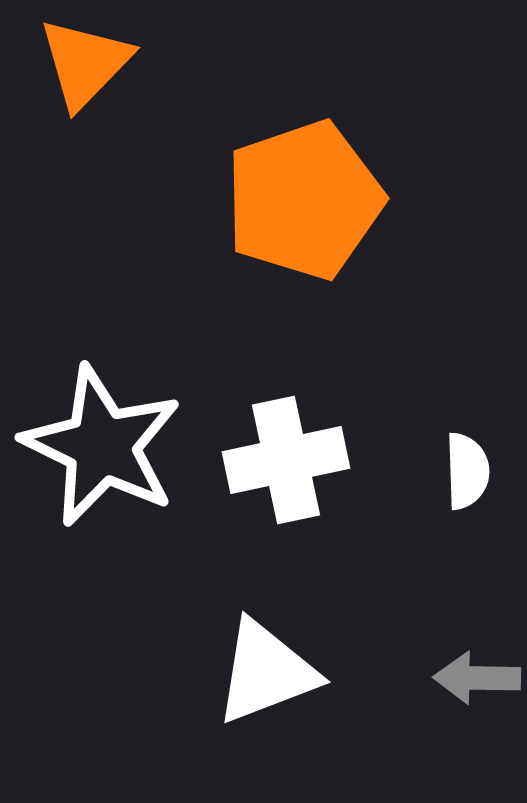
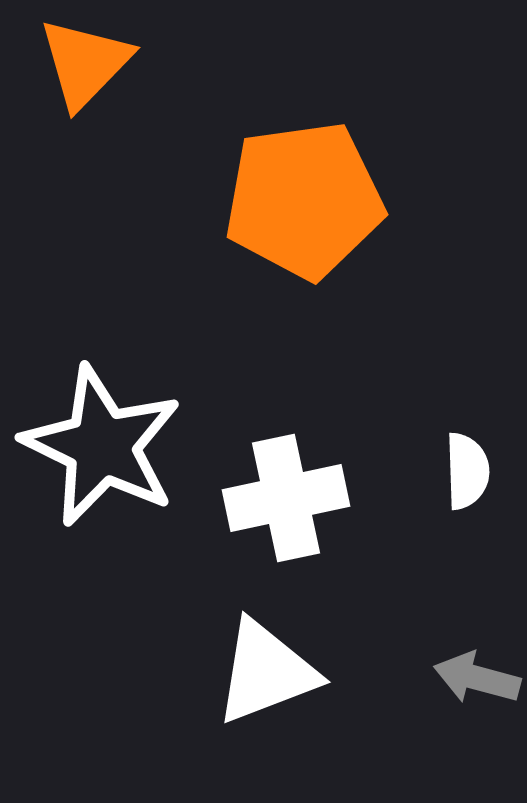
orange pentagon: rotated 11 degrees clockwise
white cross: moved 38 px down
gray arrow: rotated 14 degrees clockwise
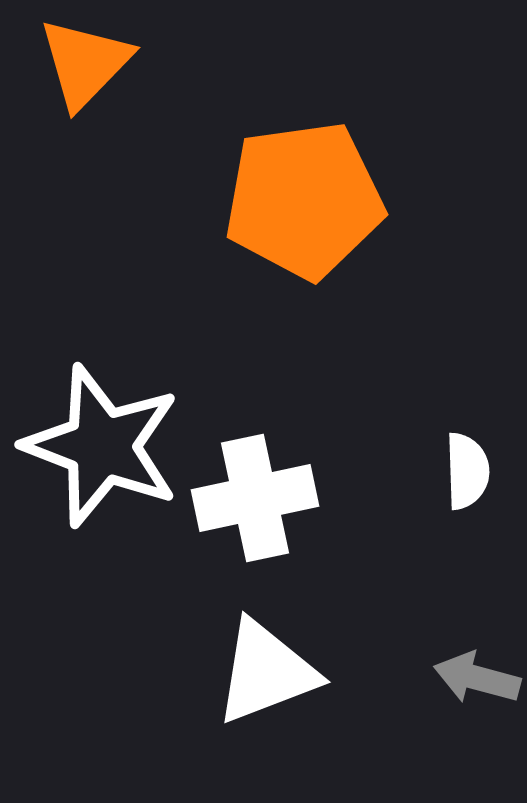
white star: rotated 5 degrees counterclockwise
white cross: moved 31 px left
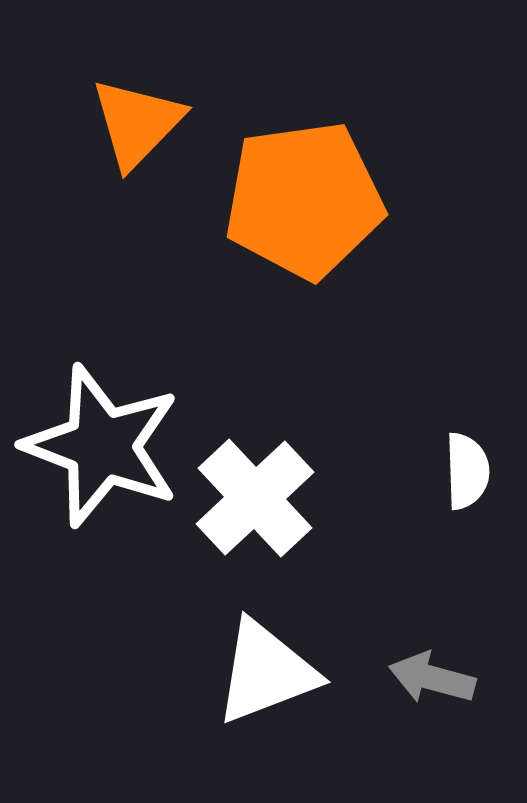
orange triangle: moved 52 px right, 60 px down
white cross: rotated 31 degrees counterclockwise
gray arrow: moved 45 px left
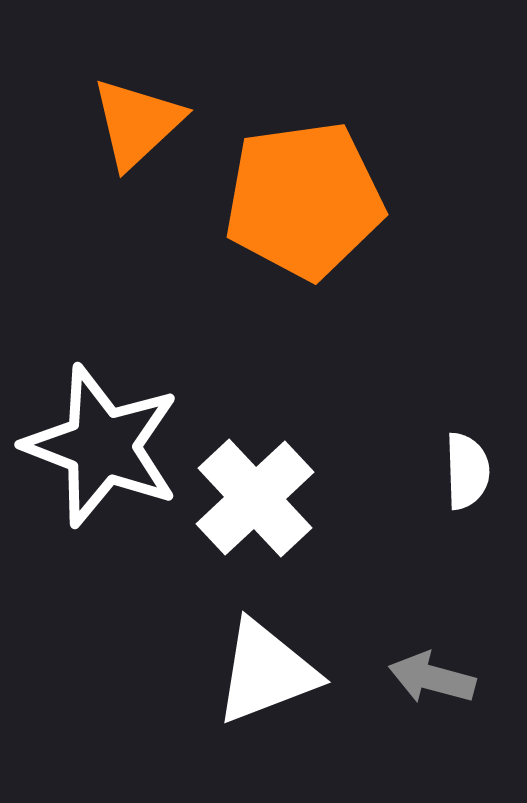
orange triangle: rotated 3 degrees clockwise
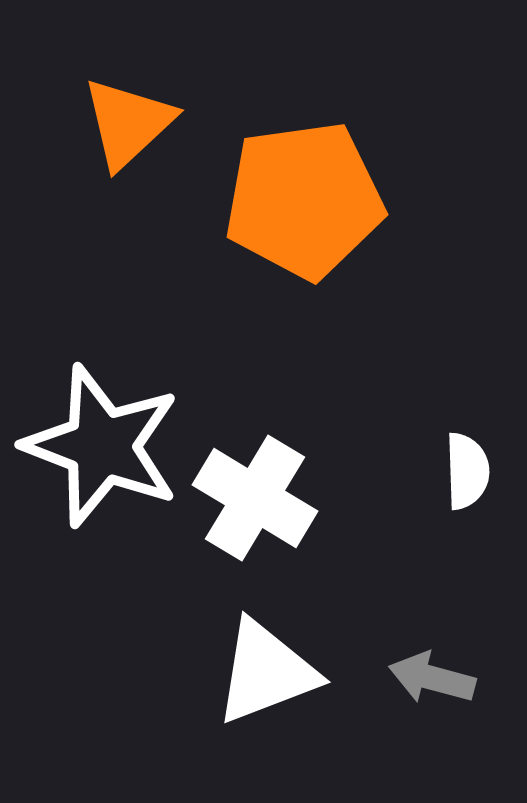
orange triangle: moved 9 px left
white cross: rotated 16 degrees counterclockwise
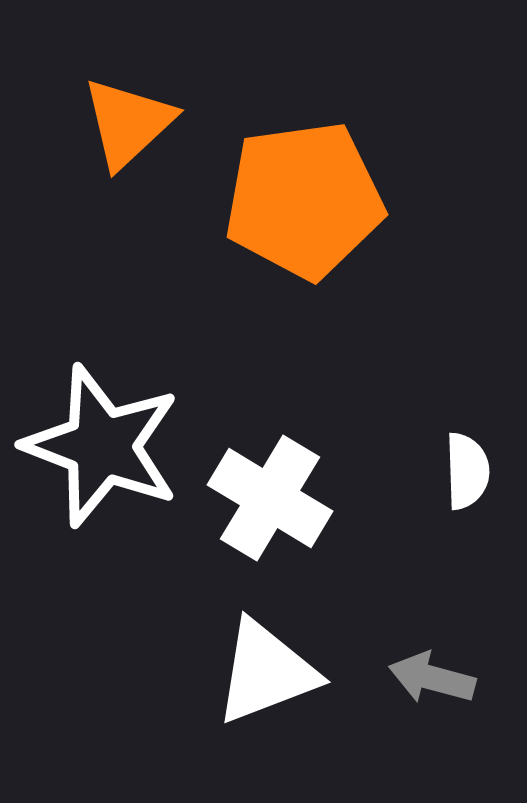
white cross: moved 15 px right
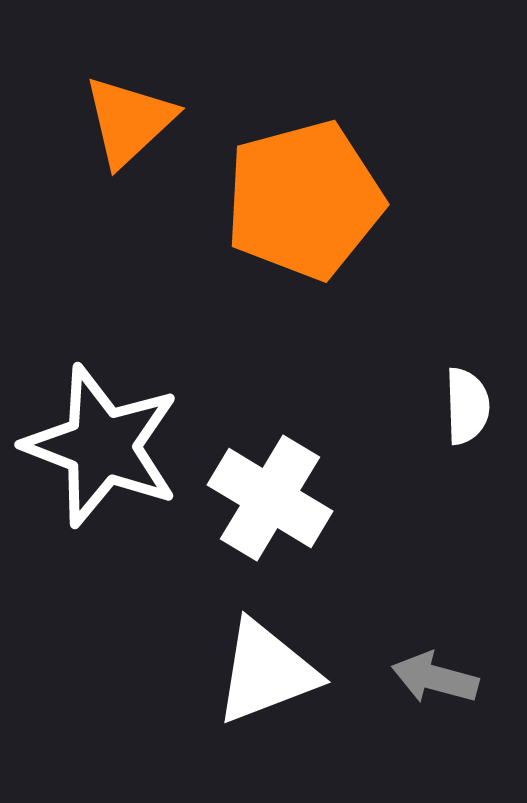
orange triangle: moved 1 px right, 2 px up
orange pentagon: rotated 7 degrees counterclockwise
white semicircle: moved 65 px up
gray arrow: moved 3 px right
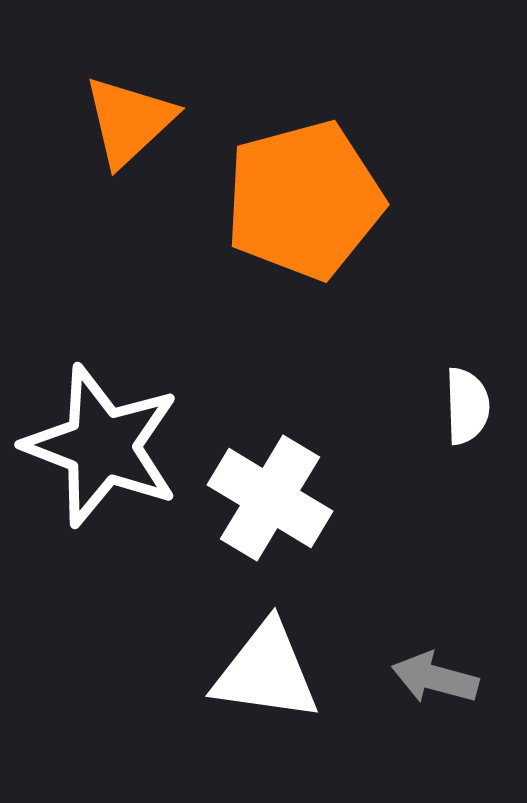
white triangle: rotated 29 degrees clockwise
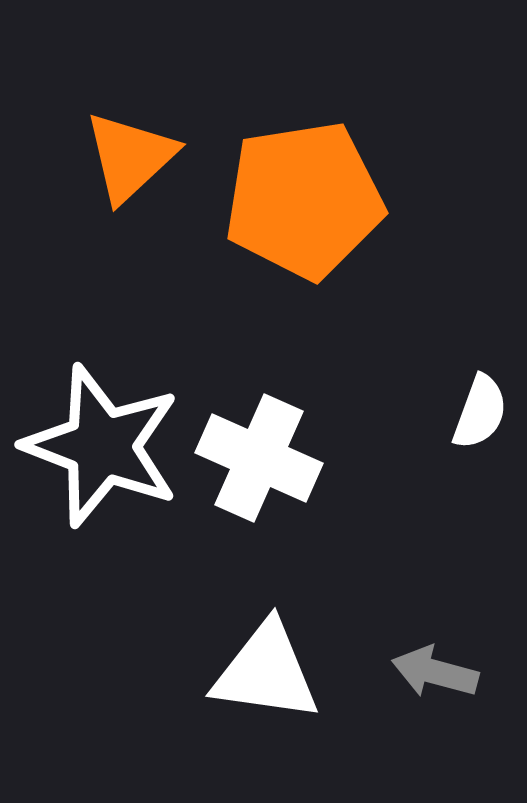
orange triangle: moved 1 px right, 36 px down
orange pentagon: rotated 6 degrees clockwise
white semicircle: moved 13 px right, 6 px down; rotated 22 degrees clockwise
white cross: moved 11 px left, 40 px up; rotated 7 degrees counterclockwise
gray arrow: moved 6 px up
